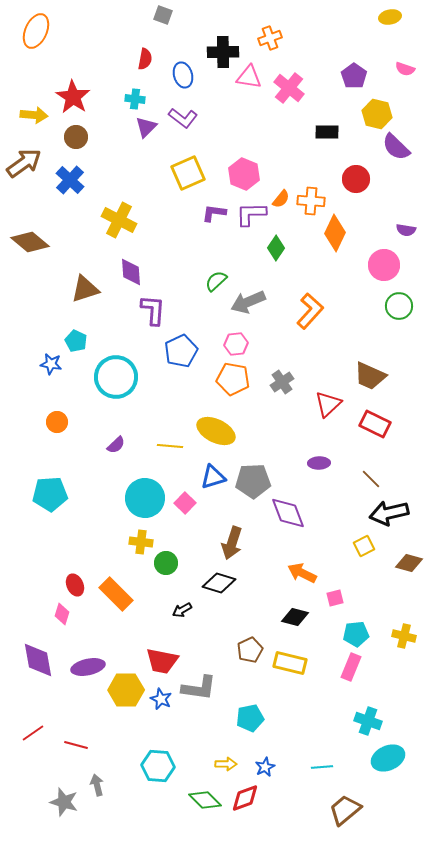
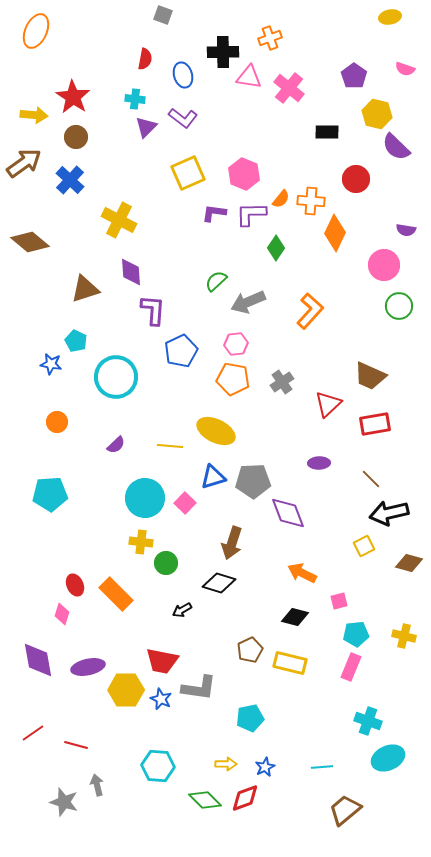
red rectangle at (375, 424): rotated 36 degrees counterclockwise
pink square at (335, 598): moved 4 px right, 3 px down
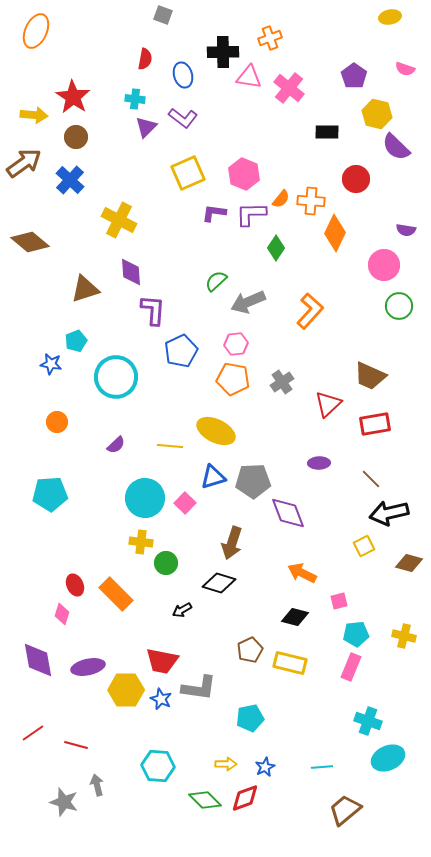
cyan pentagon at (76, 341): rotated 25 degrees clockwise
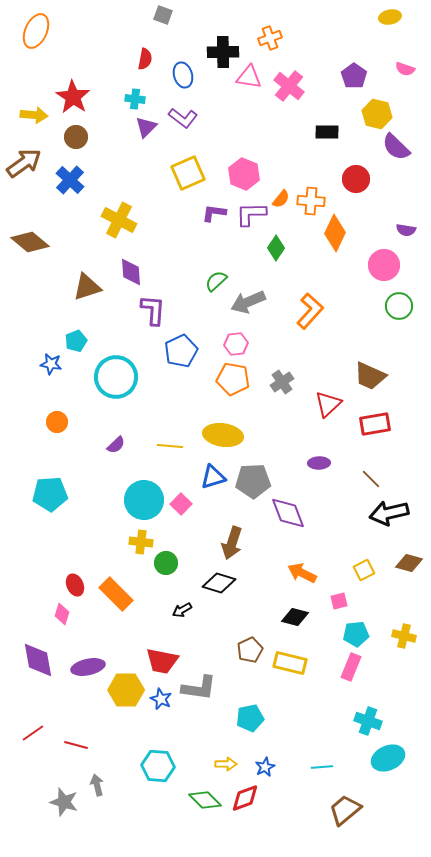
pink cross at (289, 88): moved 2 px up
brown triangle at (85, 289): moved 2 px right, 2 px up
yellow ellipse at (216, 431): moved 7 px right, 4 px down; rotated 18 degrees counterclockwise
cyan circle at (145, 498): moved 1 px left, 2 px down
pink square at (185, 503): moved 4 px left, 1 px down
yellow square at (364, 546): moved 24 px down
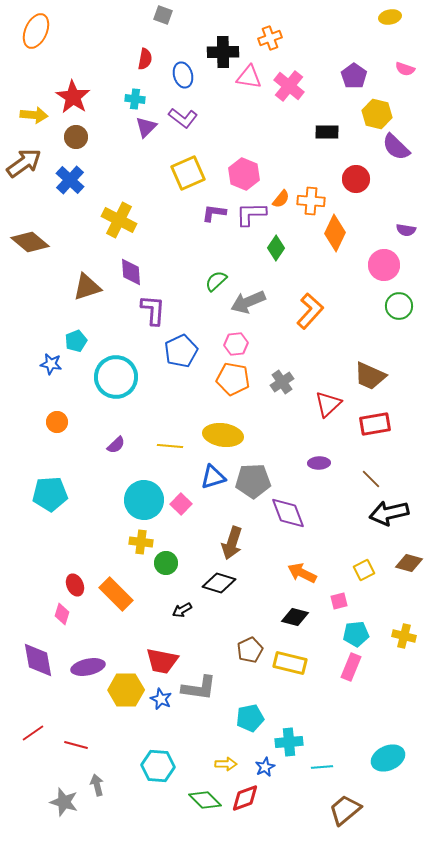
cyan cross at (368, 721): moved 79 px left, 21 px down; rotated 24 degrees counterclockwise
